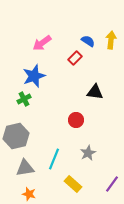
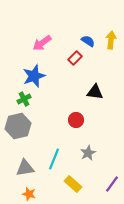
gray hexagon: moved 2 px right, 10 px up
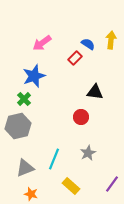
blue semicircle: moved 3 px down
green cross: rotated 16 degrees counterclockwise
red circle: moved 5 px right, 3 px up
gray triangle: rotated 12 degrees counterclockwise
yellow rectangle: moved 2 px left, 2 px down
orange star: moved 2 px right
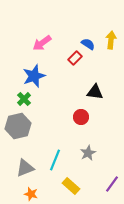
cyan line: moved 1 px right, 1 px down
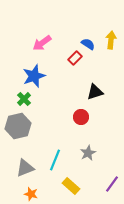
black triangle: rotated 24 degrees counterclockwise
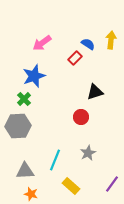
gray hexagon: rotated 10 degrees clockwise
gray triangle: moved 3 px down; rotated 18 degrees clockwise
